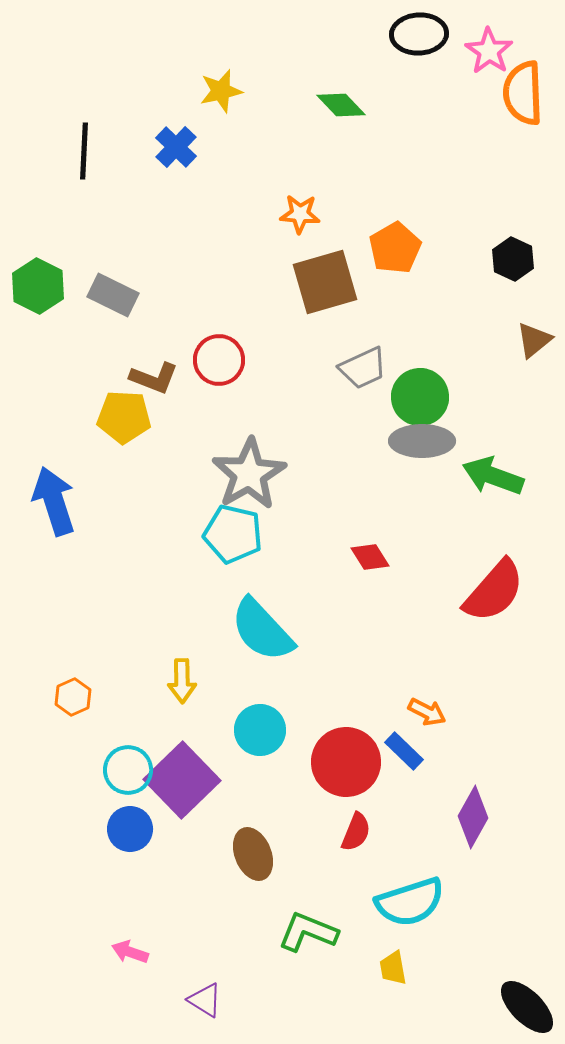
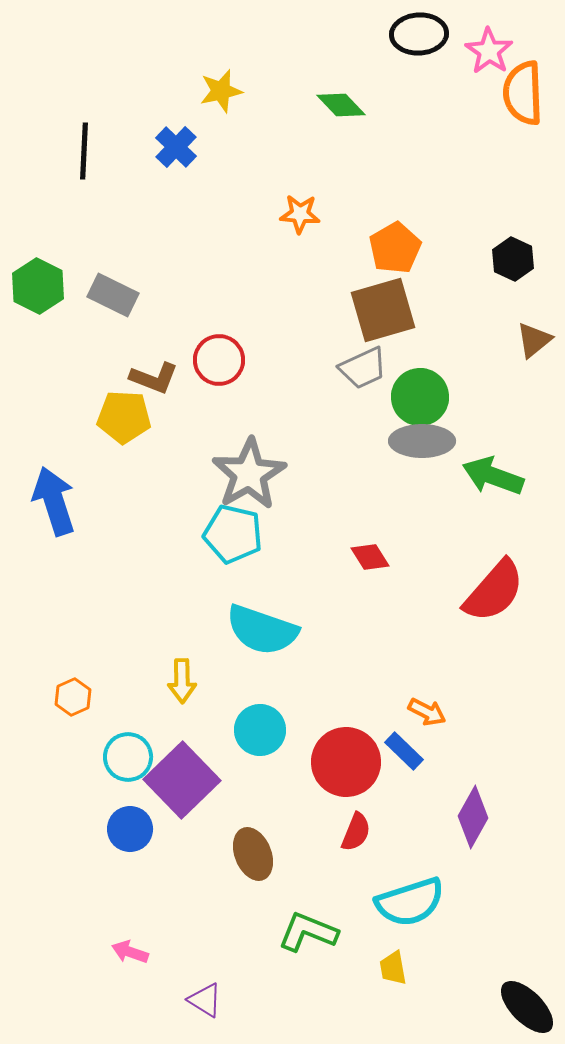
brown square at (325, 282): moved 58 px right, 28 px down
cyan semicircle at (262, 630): rotated 28 degrees counterclockwise
cyan circle at (128, 770): moved 13 px up
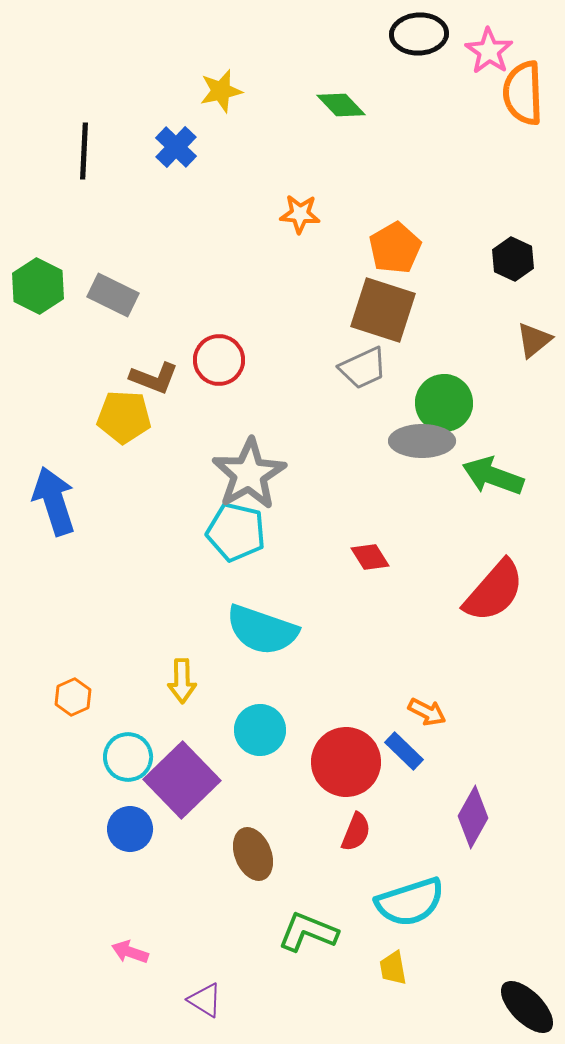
brown square at (383, 310): rotated 34 degrees clockwise
green circle at (420, 397): moved 24 px right, 6 px down
cyan pentagon at (233, 534): moved 3 px right, 2 px up
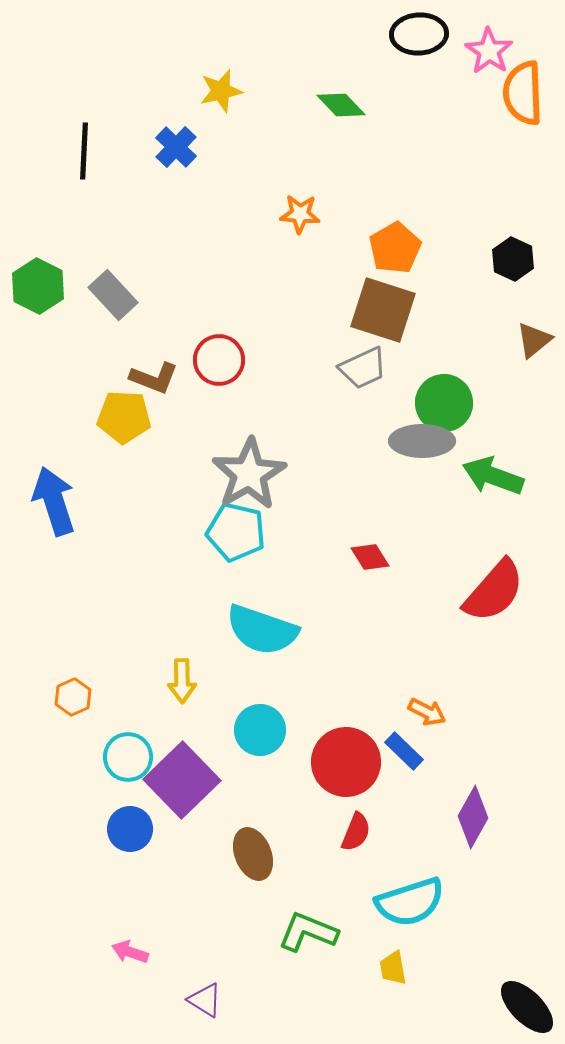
gray rectangle at (113, 295): rotated 21 degrees clockwise
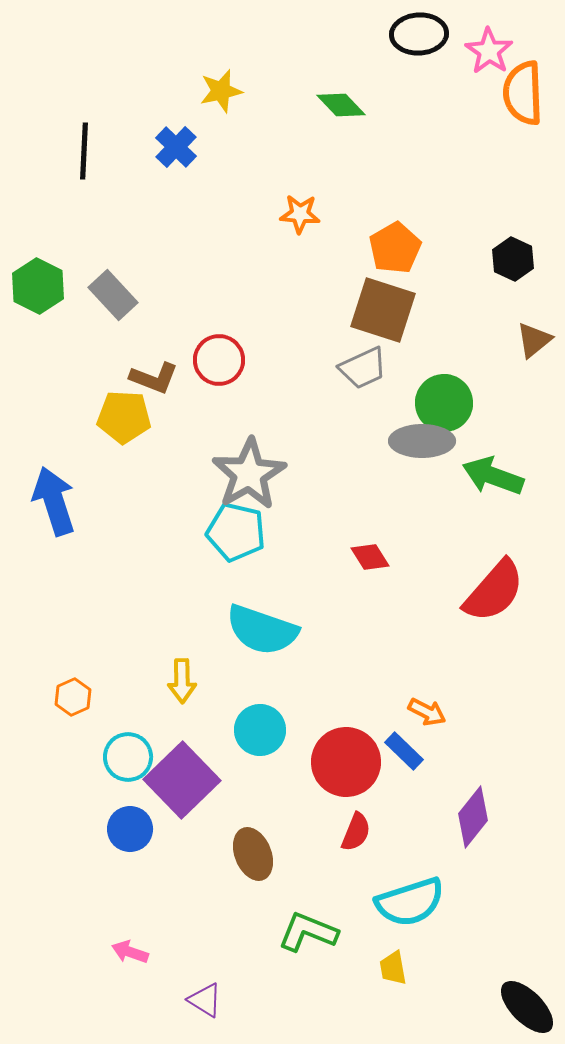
purple diamond at (473, 817): rotated 10 degrees clockwise
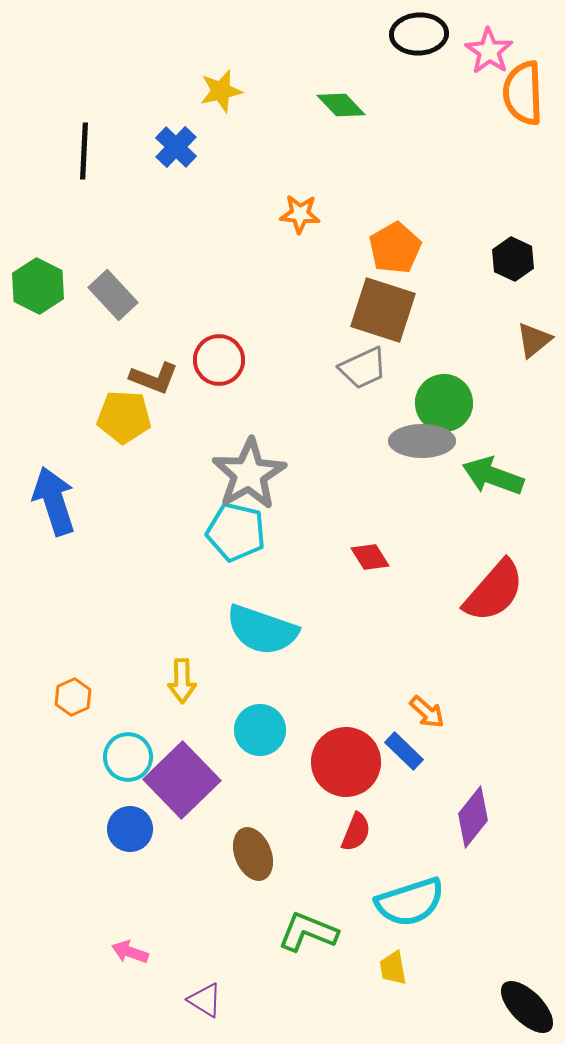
orange arrow at (427, 712): rotated 15 degrees clockwise
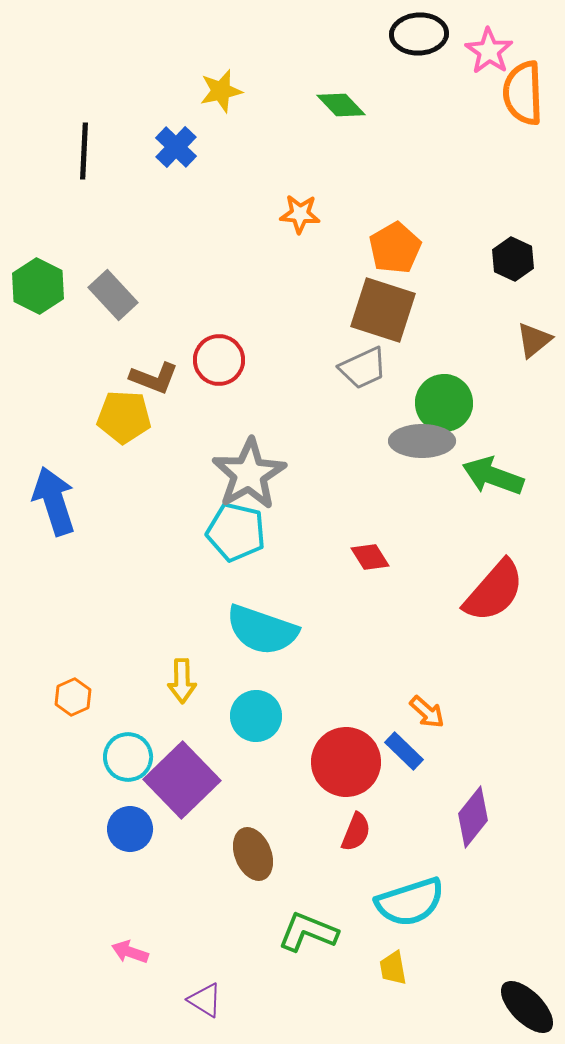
cyan circle at (260, 730): moved 4 px left, 14 px up
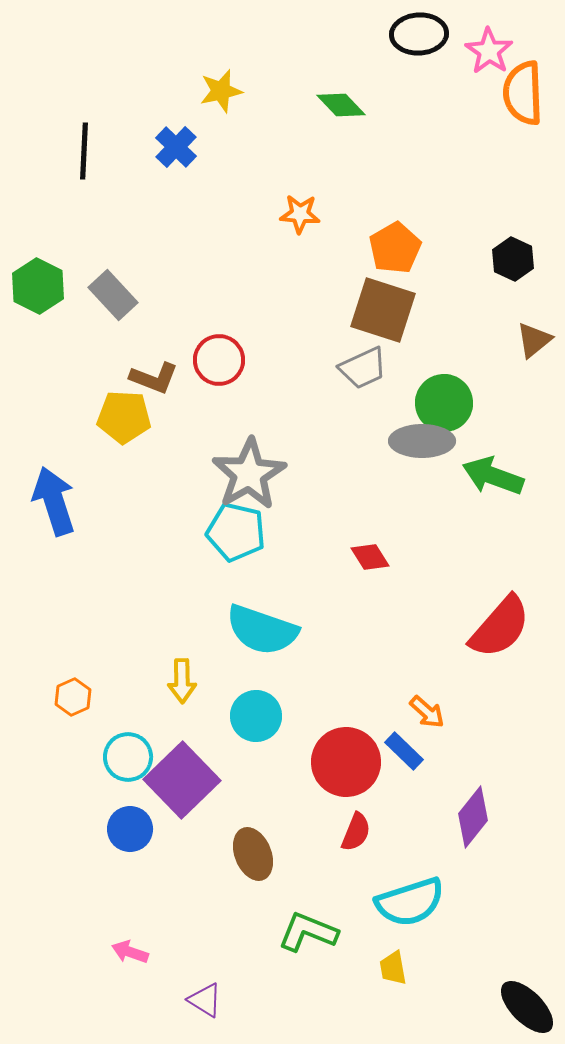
red semicircle at (494, 591): moved 6 px right, 36 px down
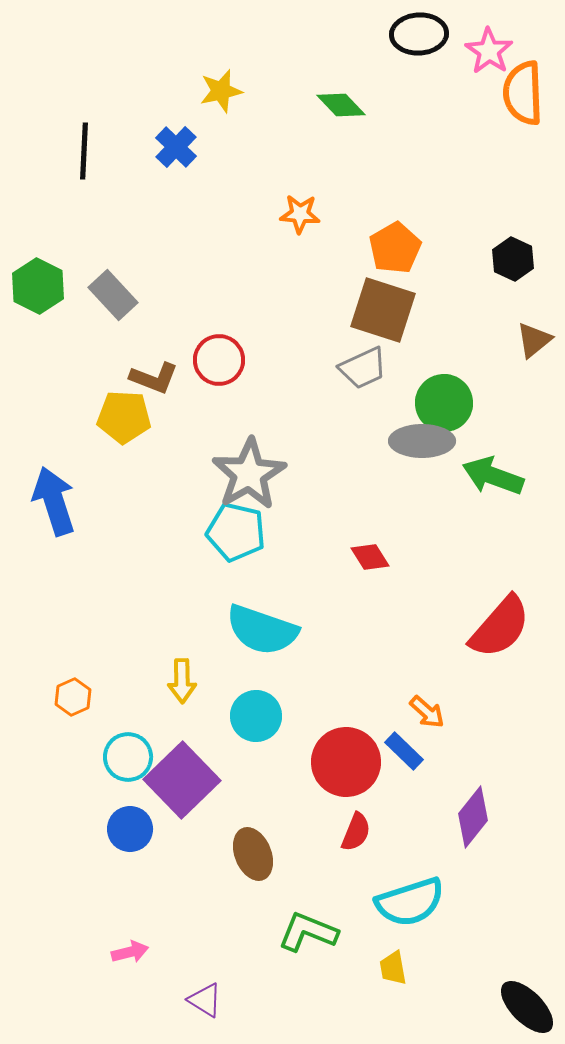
pink arrow at (130, 952): rotated 147 degrees clockwise
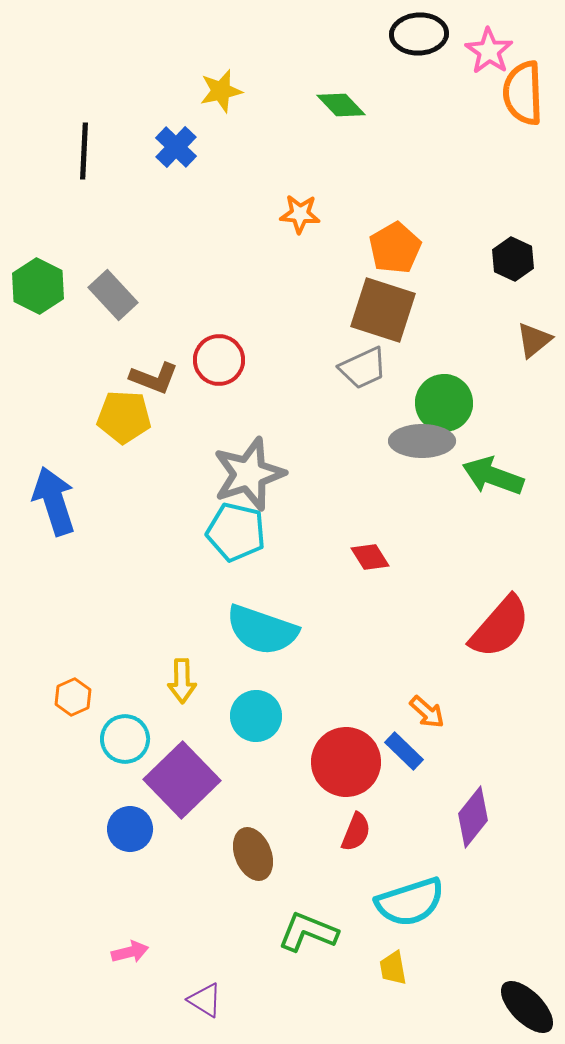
gray star at (249, 474): rotated 12 degrees clockwise
cyan circle at (128, 757): moved 3 px left, 18 px up
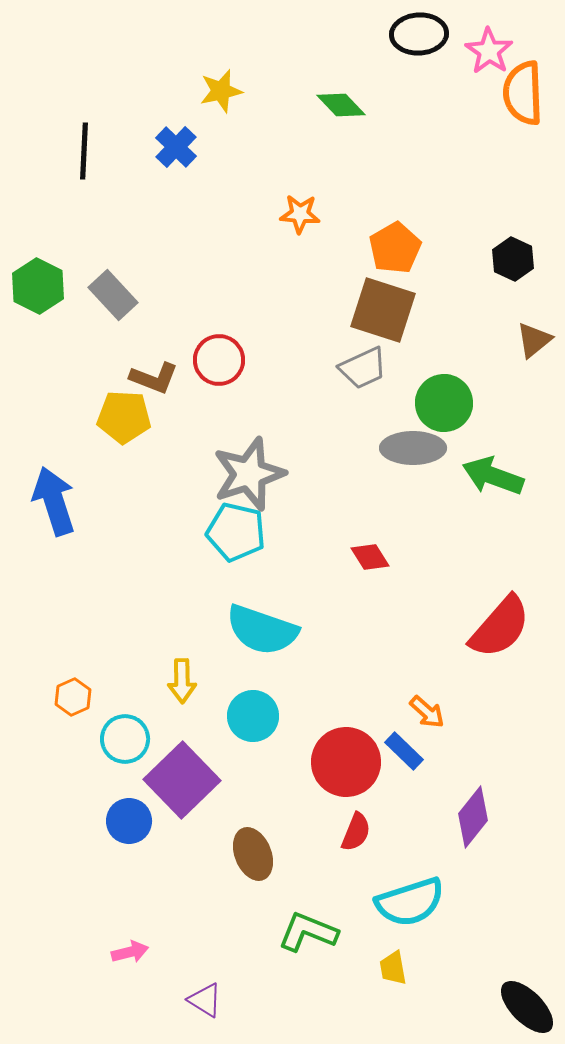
gray ellipse at (422, 441): moved 9 px left, 7 px down
cyan circle at (256, 716): moved 3 px left
blue circle at (130, 829): moved 1 px left, 8 px up
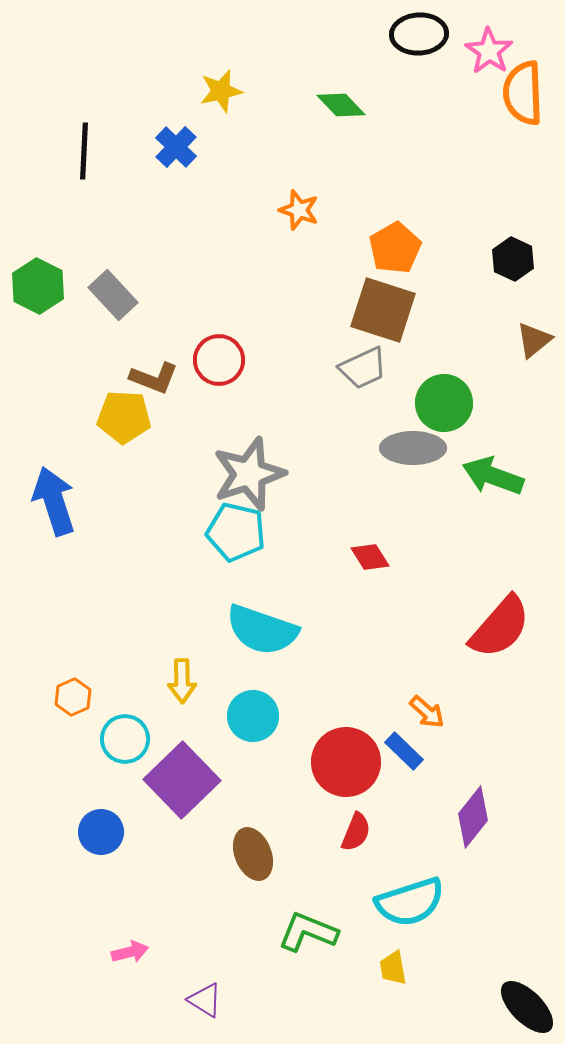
orange star at (300, 214): moved 1 px left, 4 px up; rotated 15 degrees clockwise
blue circle at (129, 821): moved 28 px left, 11 px down
